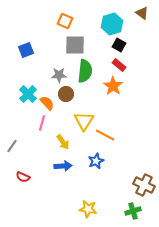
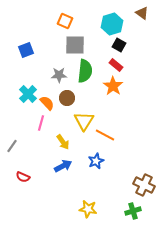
red rectangle: moved 3 px left
brown circle: moved 1 px right, 4 px down
pink line: moved 1 px left
blue arrow: rotated 24 degrees counterclockwise
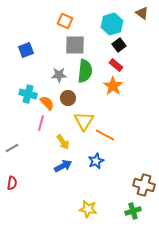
black square: rotated 24 degrees clockwise
cyan cross: rotated 30 degrees counterclockwise
brown circle: moved 1 px right
gray line: moved 2 px down; rotated 24 degrees clockwise
red semicircle: moved 11 px left, 6 px down; rotated 104 degrees counterclockwise
brown cross: rotated 10 degrees counterclockwise
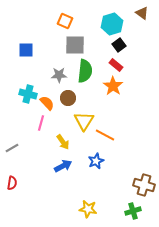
blue square: rotated 21 degrees clockwise
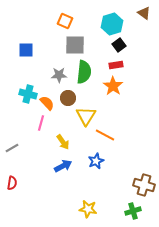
brown triangle: moved 2 px right
red rectangle: rotated 48 degrees counterclockwise
green semicircle: moved 1 px left, 1 px down
yellow triangle: moved 2 px right, 5 px up
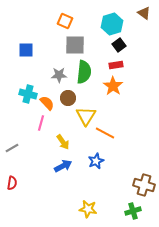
orange line: moved 2 px up
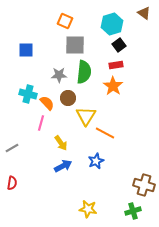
yellow arrow: moved 2 px left, 1 px down
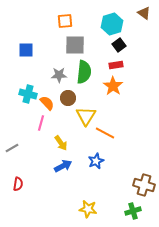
orange square: rotated 28 degrees counterclockwise
red semicircle: moved 6 px right, 1 px down
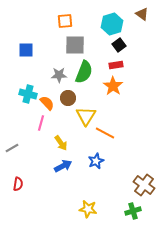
brown triangle: moved 2 px left, 1 px down
green semicircle: rotated 15 degrees clockwise
brown cross: rotated 20 degrees clockwise
